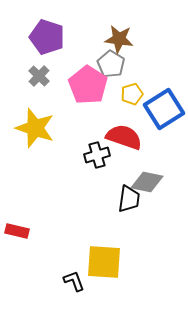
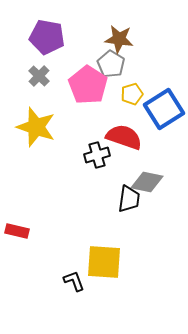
purple pentagon: rotated 8 degrees counterclockwise
yellow star: moved 1 px right, 1 px up
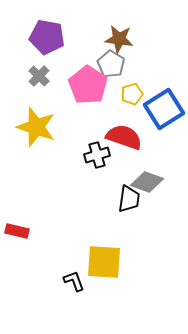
gray diamond: rotated 8 degrees clockwise
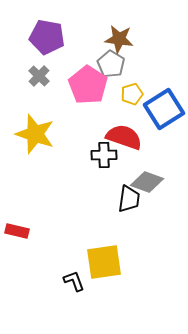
yellow star: moved 1 px left, 7 px down
black cross: moved 7 px right; rotated 15 degrees clockwise
yellow square: rotated 12 degrees counterclockwise
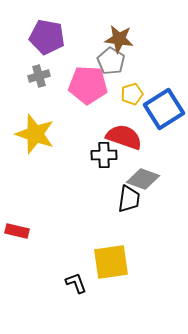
gray pentagon: moved 3 px up
gray cross: rotated 30 degrees clockwise
pink pentagon: rotated 30 degrees counterclockwise
gray diamond: moved 4 px left, 3 px up
yellow square: moved 7 px right
black L-shape: moved 2 px right, 2 px down
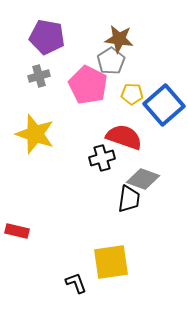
gray pentagon: rotated 8 degrees clockwise
pink pentagon: rotated 24 degrees clockwise
yellow pentagon: rotated 20 degrees clockwise
blue square: moved 4 px up; rotated 9 degrees counterclockwise
black cross: moved 2 px left, 3 px down; rotated 15 degrees counterclockwise
